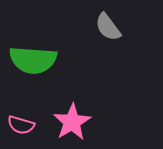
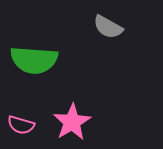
gray semicircle: rotated 24 degrees counterclockwise
green semicircle: moved 1 px right
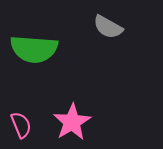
green semicircle: moved 11 px up
pink semicircle: rotated 128 degrees counterclockwise
